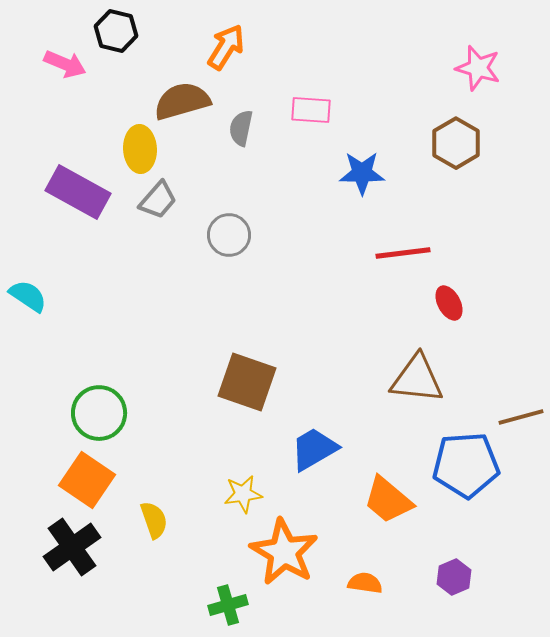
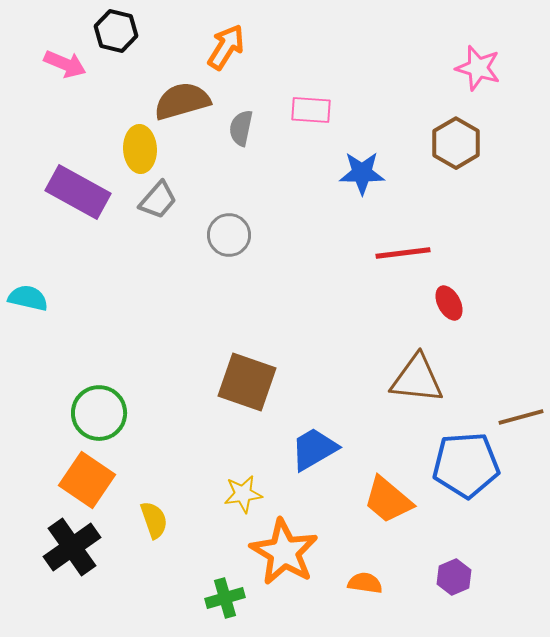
cyan semicircle: moved 2 px down; rotated 21 degrees counterclockwise
green cross: moved 3 px left, 7 px up
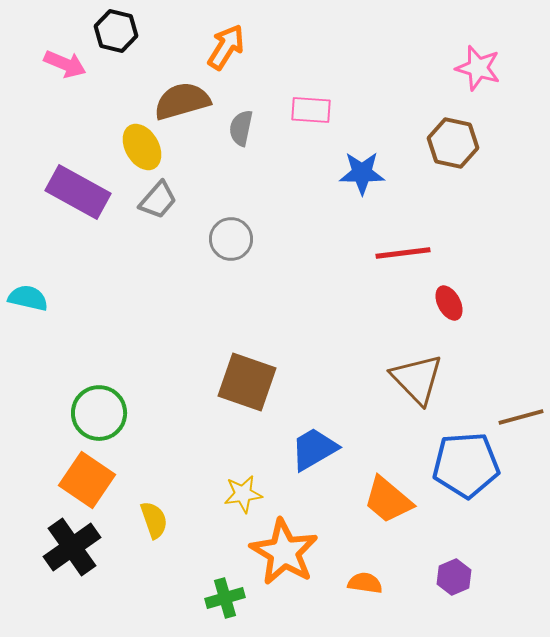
brown hexagon: moved 3 px left; rotated 18 degrees counterclockwise
yellow ellipse: moved 2 px right, 2 px up; rotated 27 degrees counterclockwise
gray circle: moved 2 px right, 4 px down
brown triangle: rotated 40 degrees clockwise
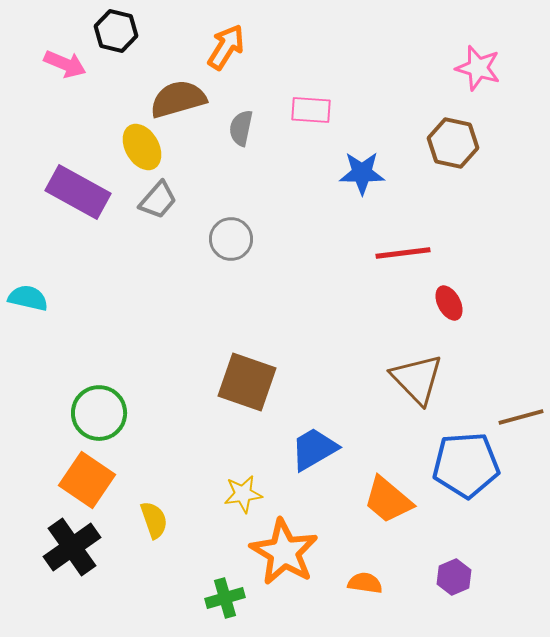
brown semicircle: moved 4 px left, 2 px up
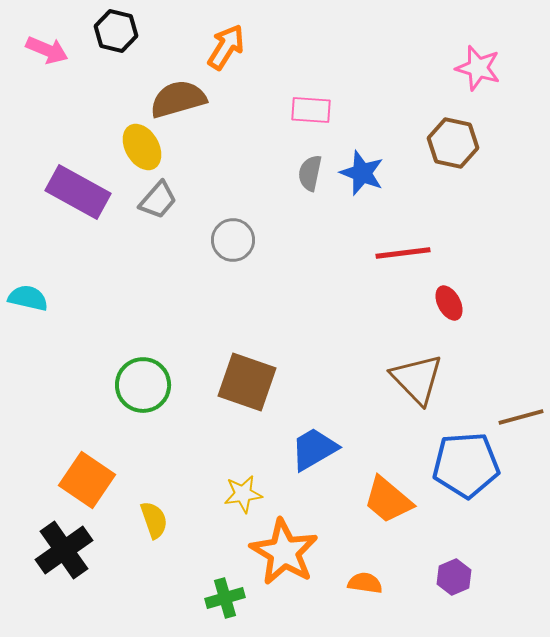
pink arrow: moved 18 px left, 14 px up
gray semicircle: moved 69 px right, 45 px down
blue star: rotated 21 degrees clockwise
gray circle: moved 2 px right, 1 px down
green circle: moved 44 px right, 28 px up
black cross: moved 8 px left, 3 px down
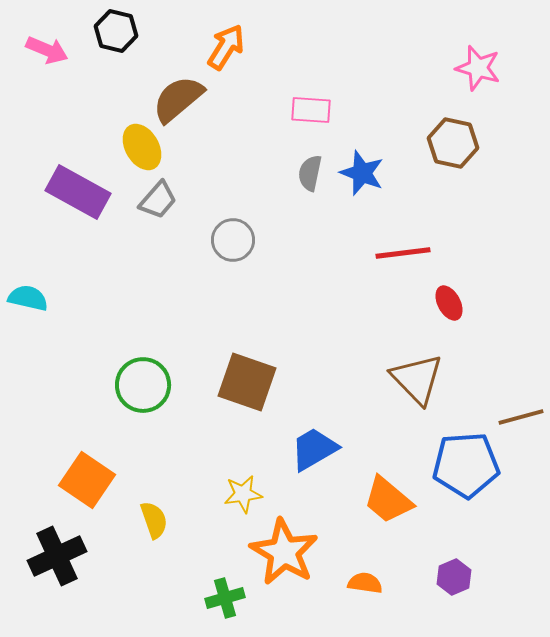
brown semicircle: rotated 24 degrees counterclockwise
black cross: moved 7 px left, 6 px down; rotated 10 degrees clockwise
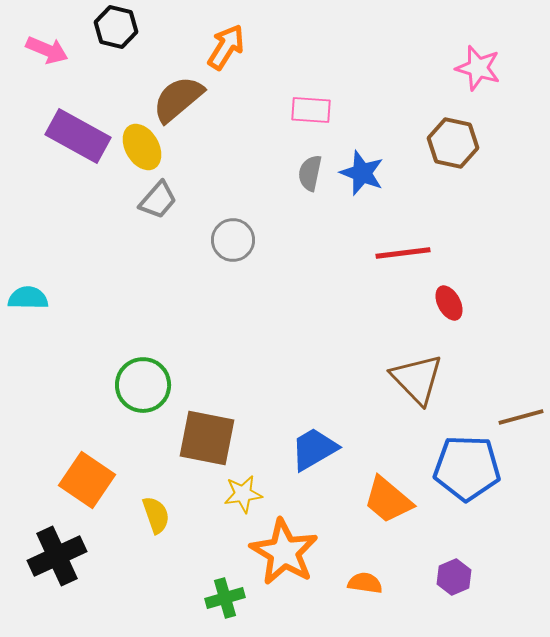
black hexagon: moved 4 px up
purple rectangle: moved 56 px up
cyan semicircle: rotated 12 degrees counterclockwise
brown square: moved 40 px left, 56 px down; rotated 8 degrees counterclockwise
blue pentagon: moved 1 px right, 3 px down; rotated 6 degrees clockwise
yellow semicircle: moved 2 px right, 5 px up
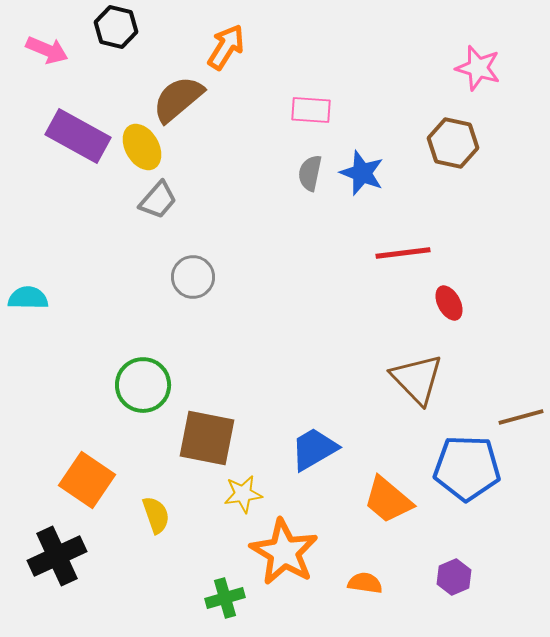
gray circle: moved 40 px left, 37 px down
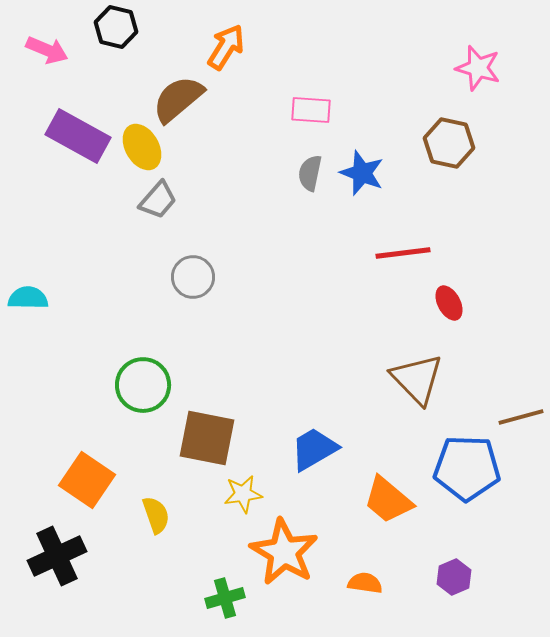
brown hexagon: moved 4 px left
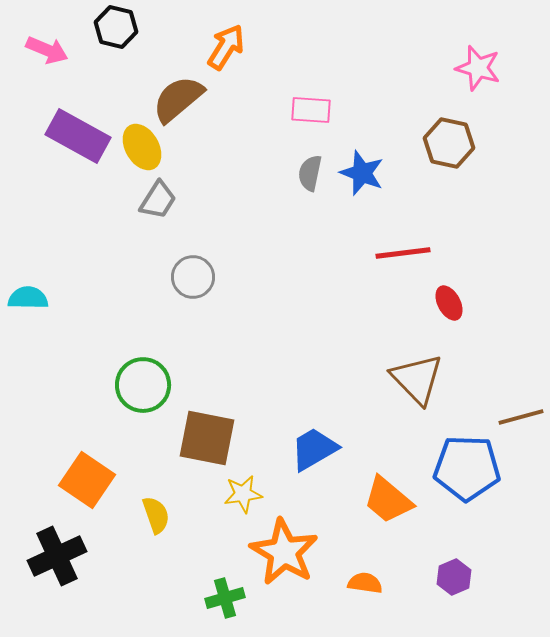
gray trapezoid: rotated 9 degrees counterclockwise
